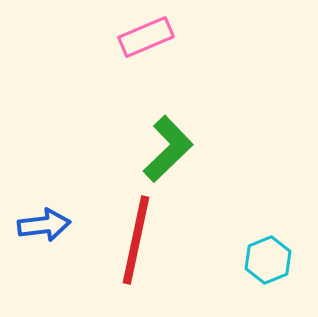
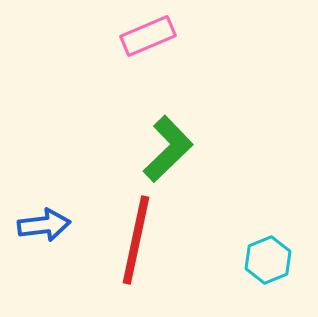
pink rectangle: moved 2 px right, 1 px up
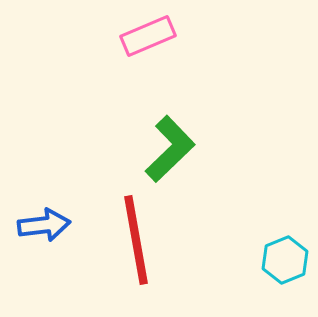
green L-shape: moved 2 px right
red line: rotated 22 degrees counterclockwise
cyan hexagon: moved 17 px right
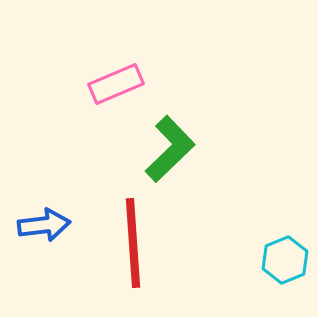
pink rectangle: moved 32 px left, 48 px down
red line: moved 3 px left, 3 px down; rotated 6 degrees clockwise
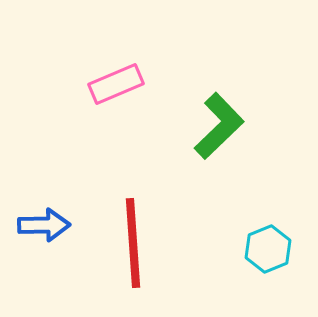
green L-shape: moved 49 px right, 23 px up
blue arrow: rotated 6 degrees clockwise
cyan hexagon: moved 17 px left, 11 px up
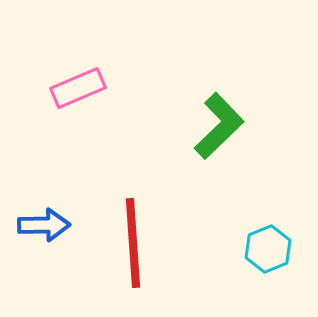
pink rectangle: moved 38 px left, 4 px down
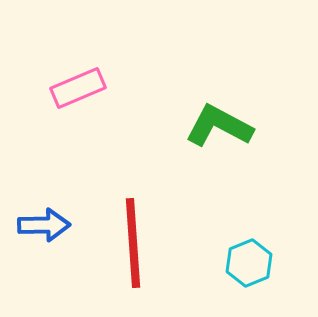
green L-shape: rotated 108 degrees counterclockwise
cyan hexagon: moved 19 px left, 14 px down
